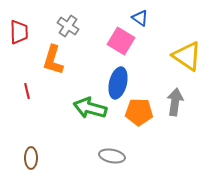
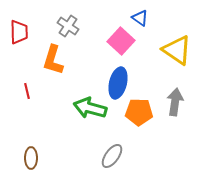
pink square: rotated 12 degrees clockwise
yellow triangle: moved 10 px left, 6 px up
gray ellipse: rotated 65 degrees counterclockwise
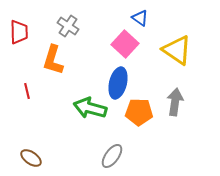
pink square: moved 4 px right, 3 px down
brown ellipse: rotated 55 degrees counterclockwise
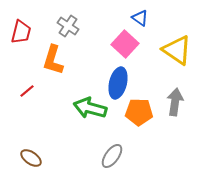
red trapezoid: moved 2 px right; rotated 15 degrees clockwise
red line: rotated 63 degrees clockwise
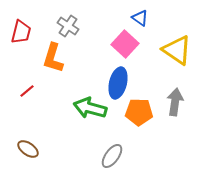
orange L-shape: moved 2 px up
brown ellipse: moved 3 px left, 9 px up
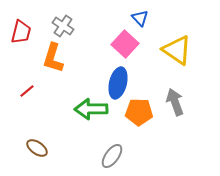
blue triangle: rotated 12 degrees clockwise
gray cross: moved 5 px left
gray arrow: rotated 28 degrees counterclockwise
green arrow: moved 1 px right, 1 px down; rotated 16 degrees counterclockwise
brown ellipse: moved 9 px right, 1 px up
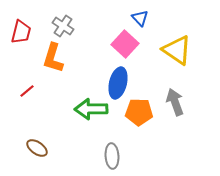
gray ellipse: rotated 40 degrees counterclockwise
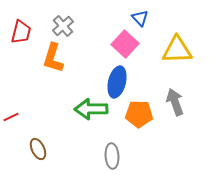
gray cross: rotated 15 degrees clockwise
yellow triangle: rotated 36 degrees counterclockwise
blue ellipse: moved 1 px left, 1 px up
red line: moved 16 px left, 26 px down; rotated 14 degrees clockwise
orange pentagon: moved 2 px down
brown ellipse: moved 1 px right, 1 px down; rotated 30 degrees clockwise
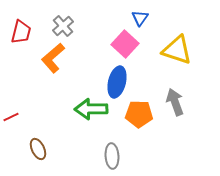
blue triangle: rotated 18 degrees clockwise
yellow triangle: rotated 20 degrees clockwise
orange L-shape: rotated 32 degrees clockwise
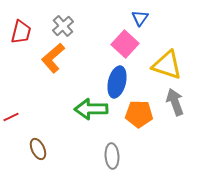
yellow triangle: moved 10 px left, 15 px down
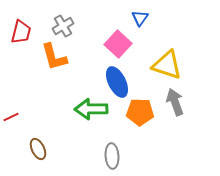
gray cross: rotated 10 degrees clockwise
pink square: moved 7 px left
orange L-shape: moved 1 px right, 1 px up; rotated 64 degrees counterclockwise
blue ellipse: rotated 40 degrees counterclockwise
orange pentagon: moved 1 px right, 2 px up
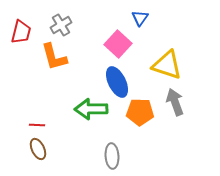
gray cross: moved 2 px left, 1 px up
red line: moved 26 px right, 8 px down; rotated 28 degrees clockwise
